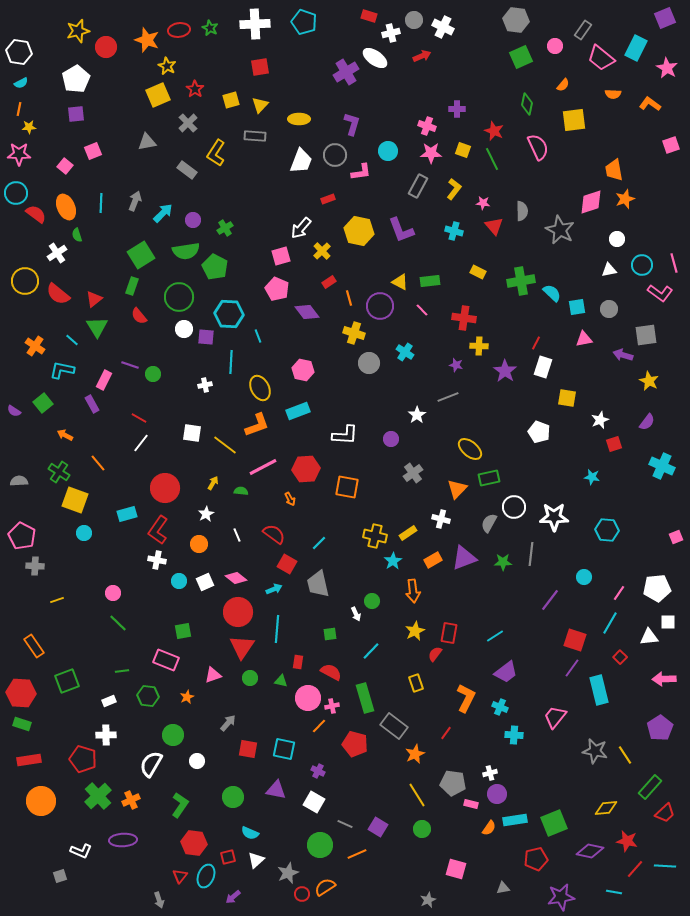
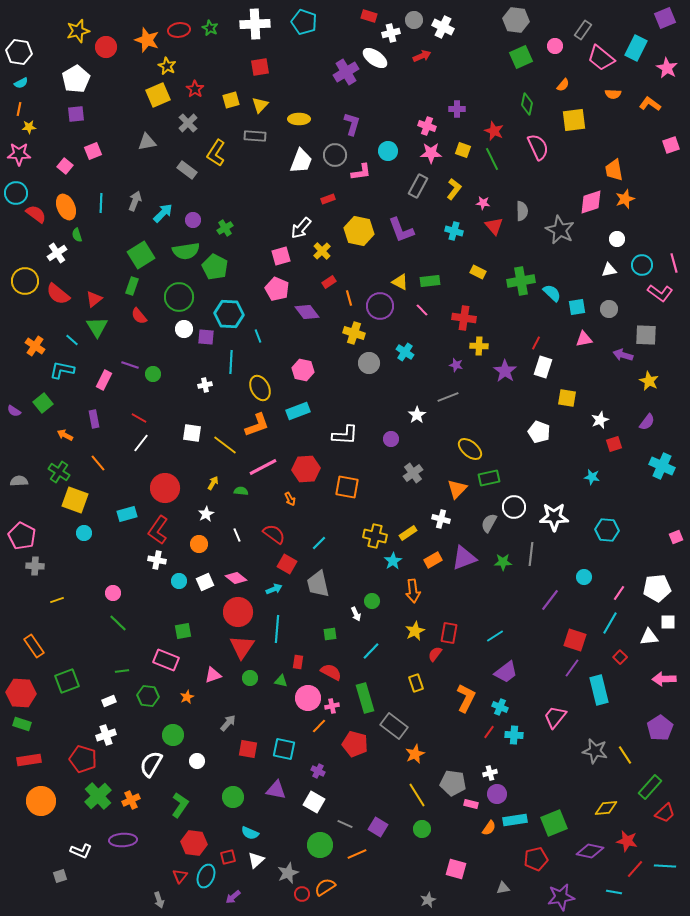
gray square at (646, 335): rotated 10 degrees clockwise
purple rectangle at (92, 404): moved 2 px right, 15 px down; rotated 18 degrees clockwise
red line at (446, 733): moved 43 px right, 1 px up
white cross at (106, 735): rotated 18 degrees counterclockwise
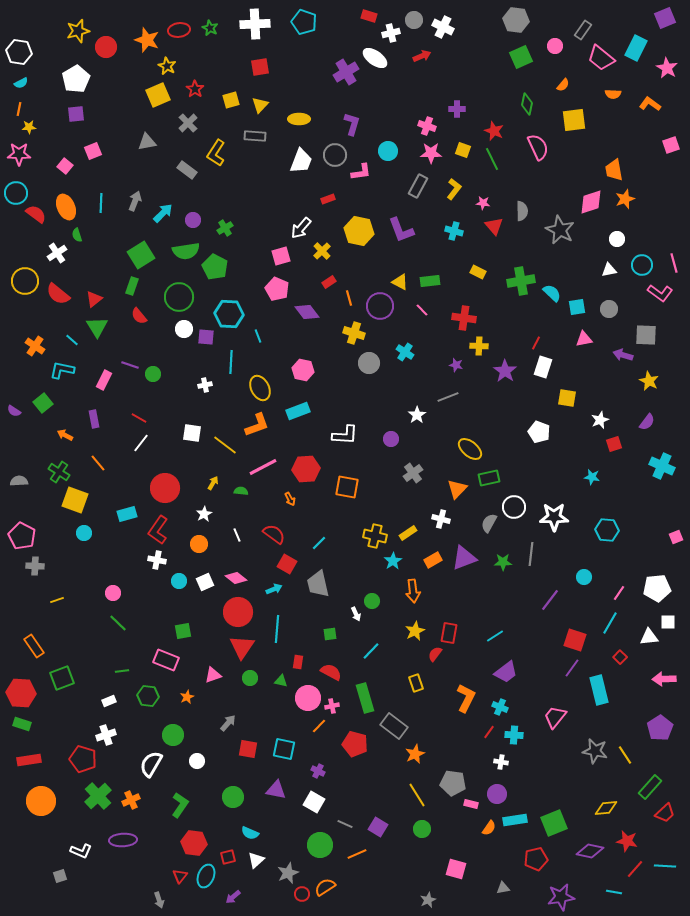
white star at (206, 514): moved 2 px left
green square at (67, 681): moved 5 px left, 3 px up
white cross at (490, 773): moved 11 px right, 11 px up; rotated 24 degrees clockwise
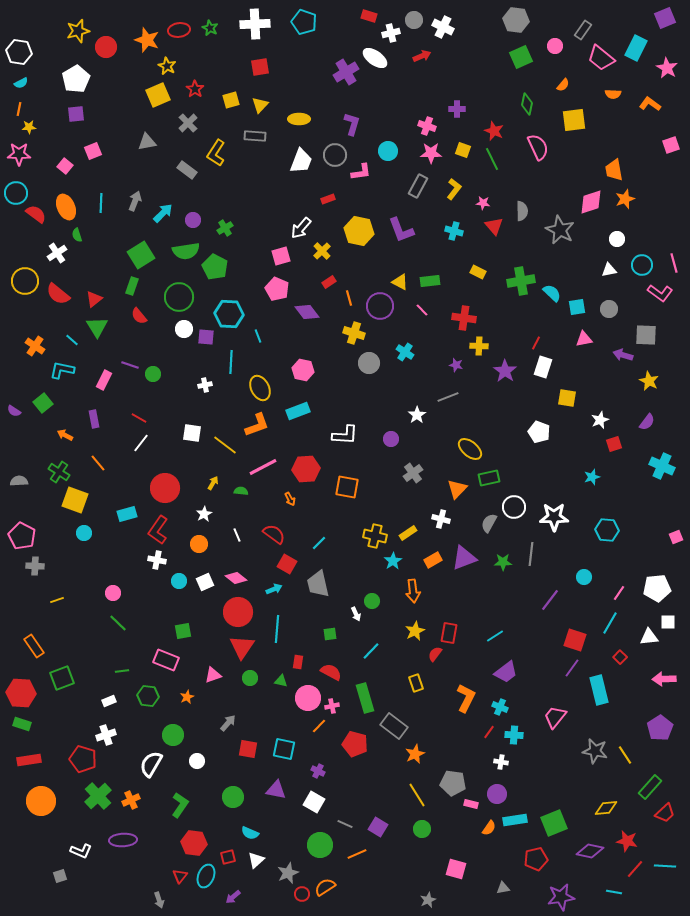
cyan star at (592, 477): rotated 28 degrees counterclockwise
